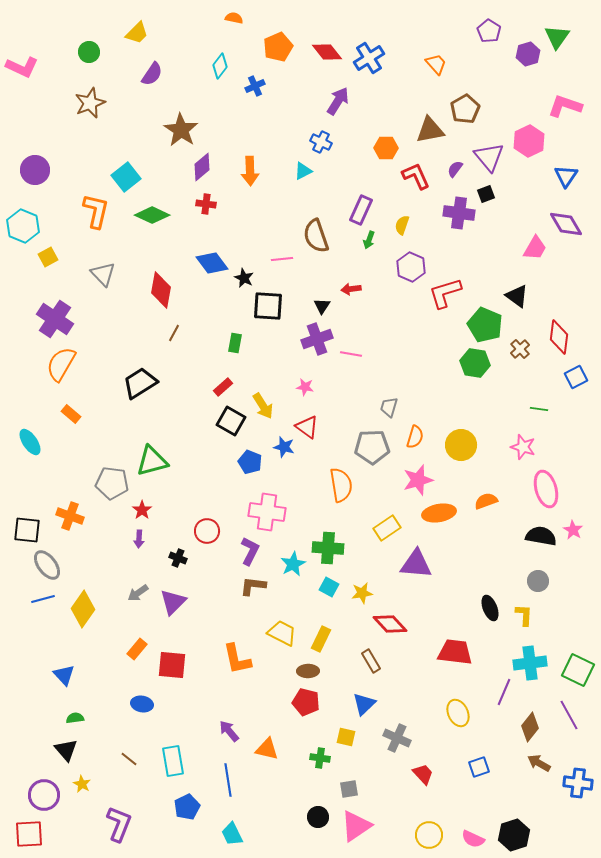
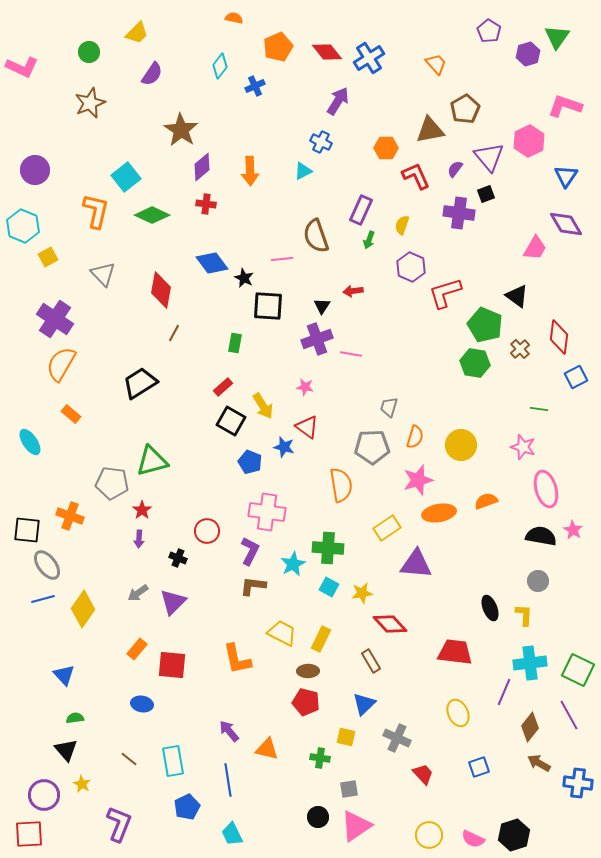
red arrow at (351, 289): moved 2 px right, 2 px down
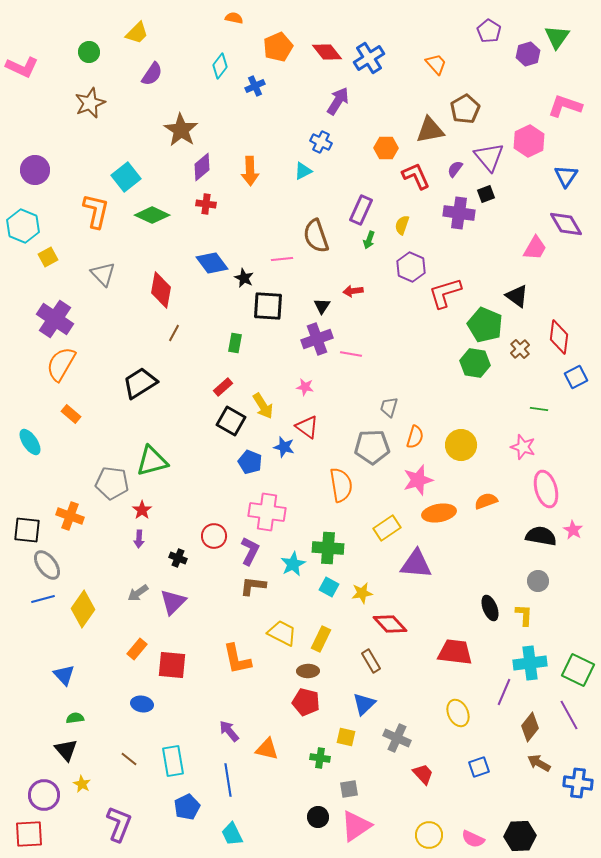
red circle at (207, 531): moved 7 px right, 5 px down
black hexagon at (514, 835): moved 6 px right, 1 px down; rotated 16 degrees clockwise
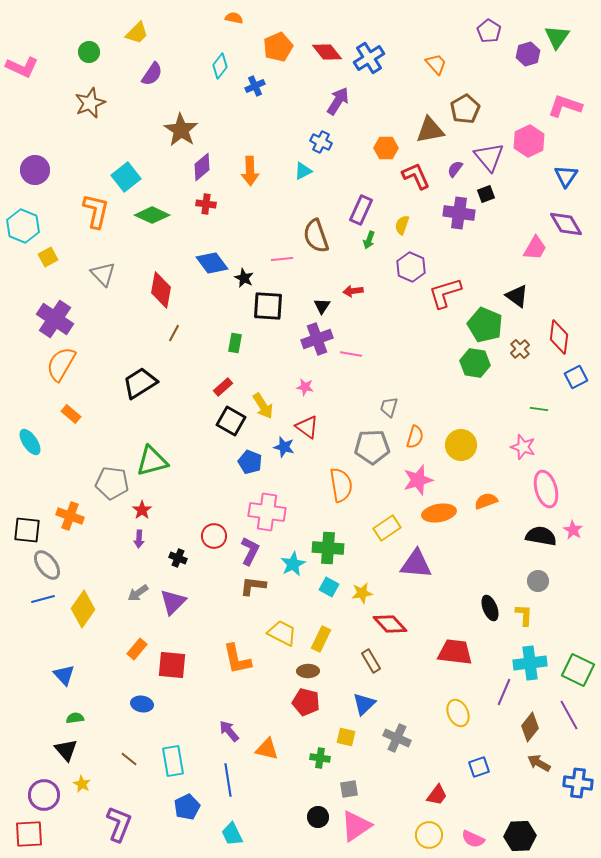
red trapezoid at (423, 774): moved 14 px right, 21 px down; rotated 80 degrees clockwise
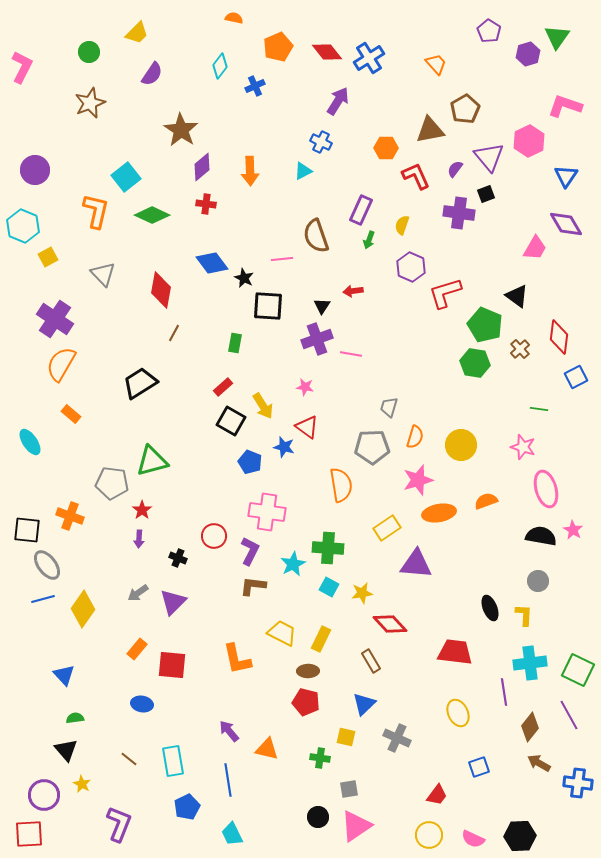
pink L-shape at (22, 67): rotated 88 degrees counterclockwise
purple line at (504, 692): rotated 32 degrees counterclockwise
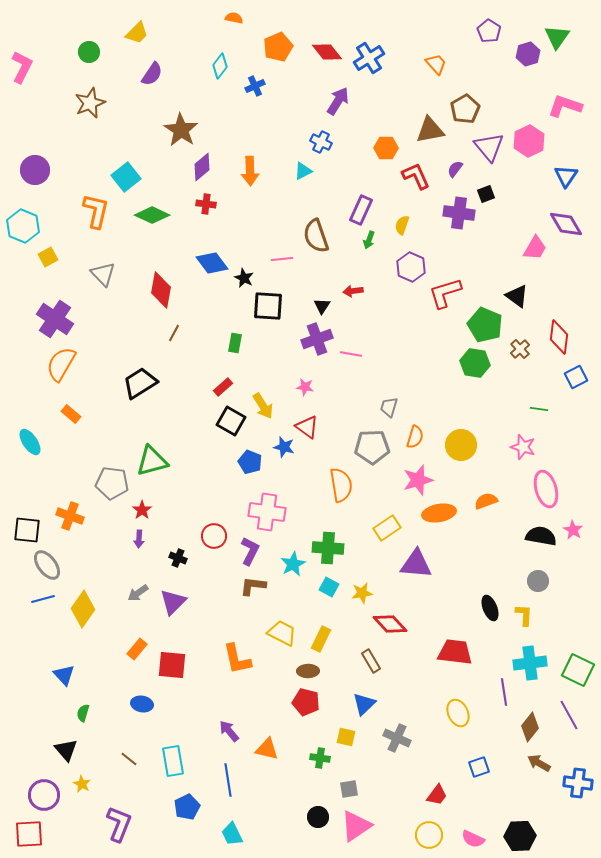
purple triangle at (489, 157): moved 10 px up
green semicircle at (75, 718): moved 8 px right, 5 px up; rotated 66 degrees counterclockwise
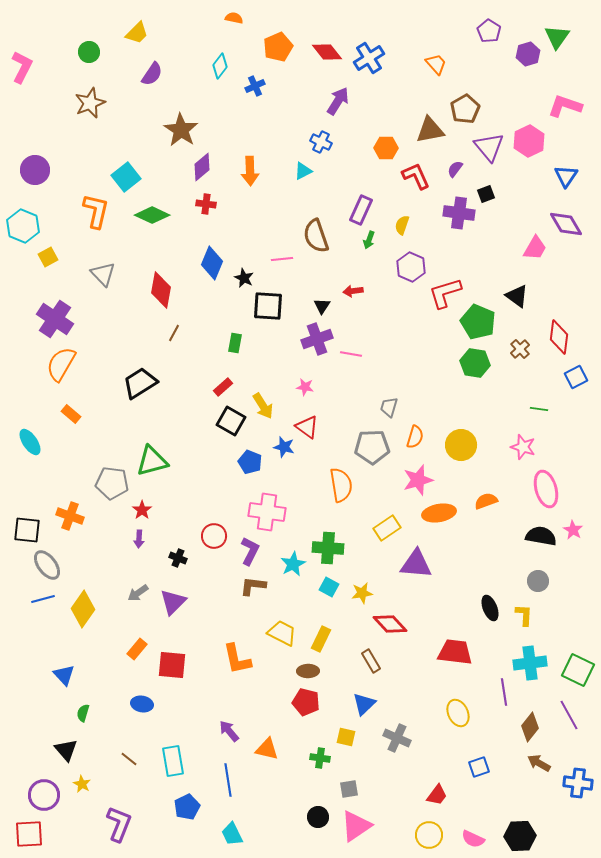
blue diamond at (212, 263): rotated 60 degrees clockwise
green pentagon at (485, 325): moved 7 px left, 3 px up
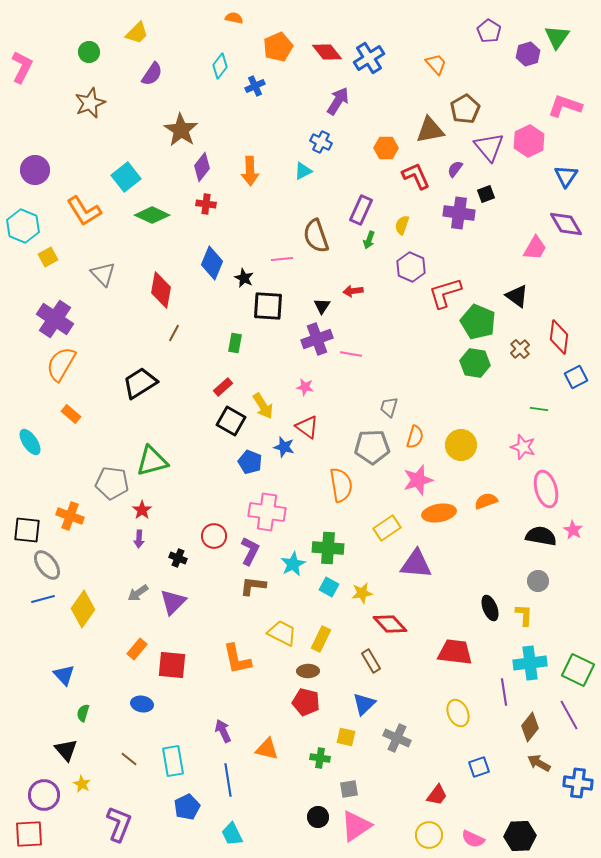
purple diamond at (202, 167): rotated 12 degrees counterclockwise
orange L-shape at (96, 211): moved 12 px left; rotated 135 degrees clockwise
purple arrow at (229, 731): moved 6 px left; rotated 15 degrees clockwise
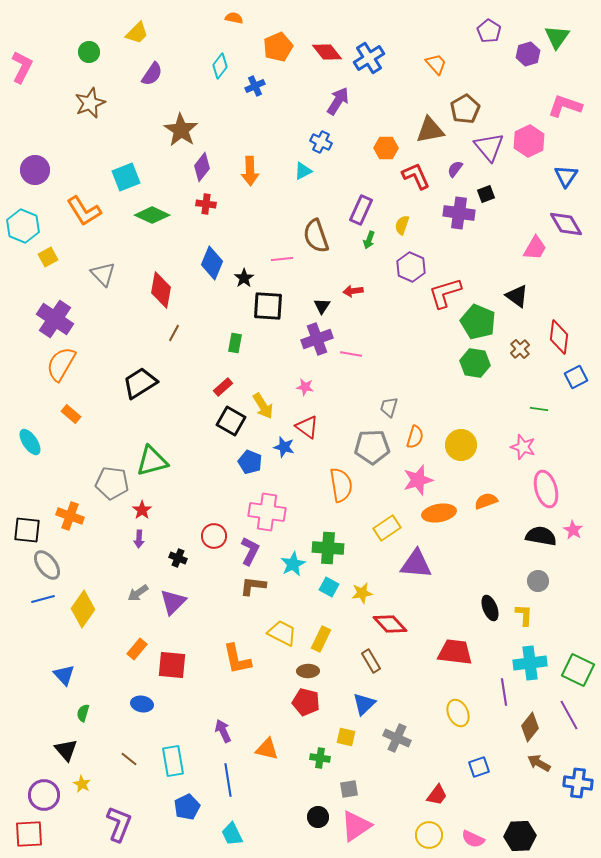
cyan square at (126, 177): rotated 16 degrees clockwise
black star at (244, 278): rotated 12 degrees clockwise
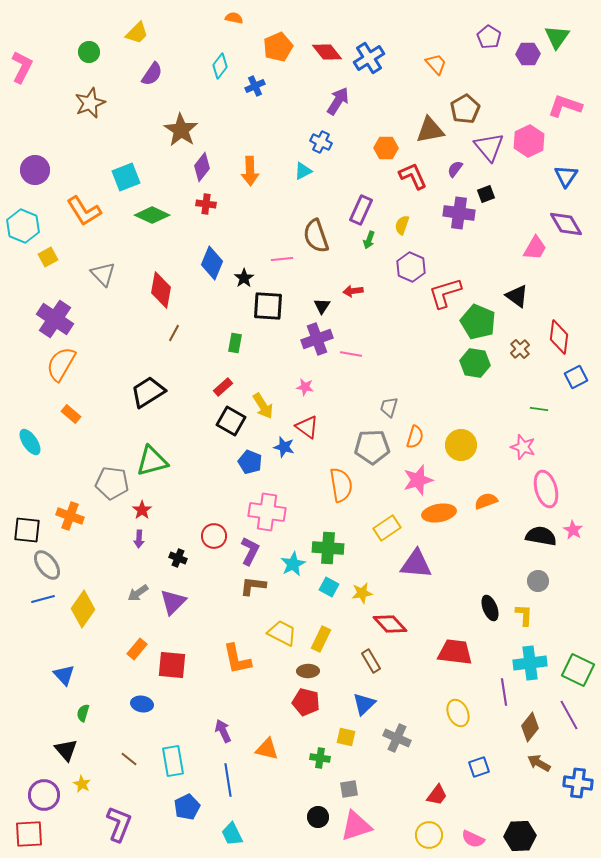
purple pentagon at (489, 31): moved 6 px down
purple hexagon at (528, 54): rotated 15 degrees clockwise
red L-shape at (416, 176): moved 3 px left
black trapezoid at (140, 383): moved 8 px right, 9 px down
pink triangle at (356, 826): rotated 16 degrees clockwise
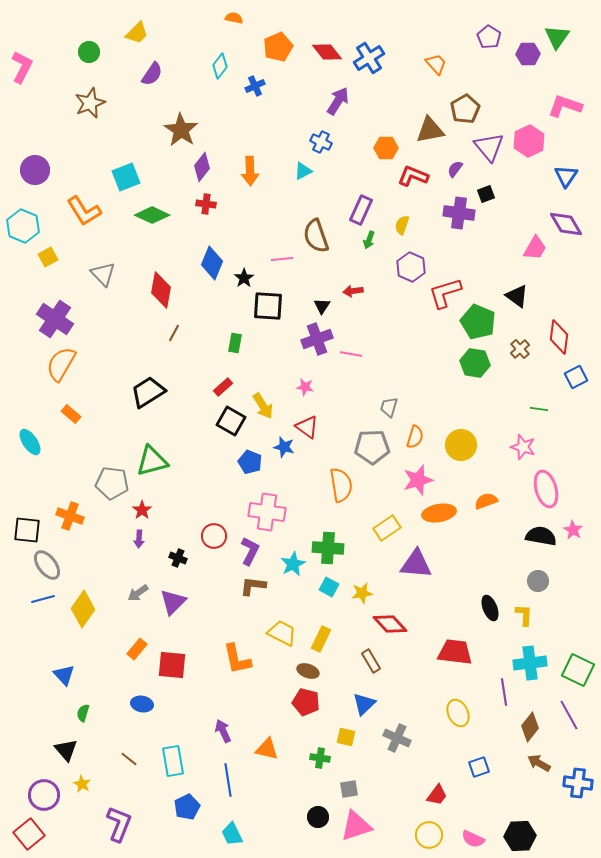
red L-shape at (413, 176): rotated 44 degrees counterclockwise
brown ellipse at (308, 671): rotated 20 degrees clockwise
red square at (29, 834): rotated 36 degrees counterclockwise
